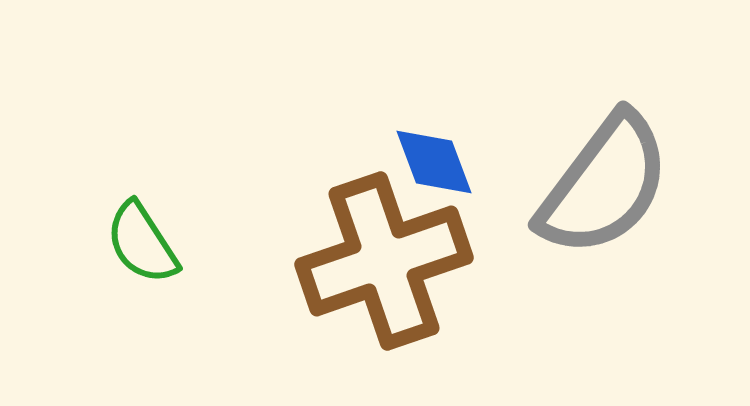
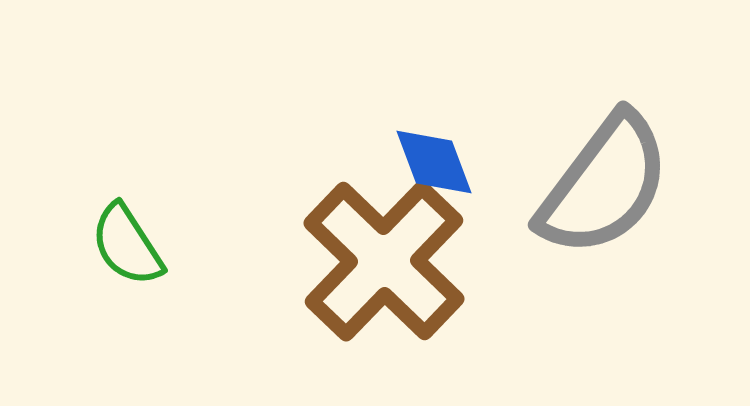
green semicircle: moved 15 px left, 2 px down
brown cross: rotated 27 degrees counterclockwise
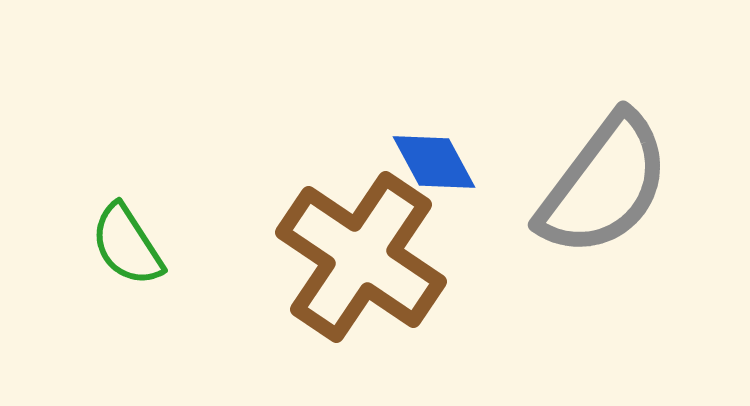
blue diamond: rotated 8 degrees counterclockwise
brown cross: moved 23 px left, 4 px up; rotated 10 degrees counterclockwise
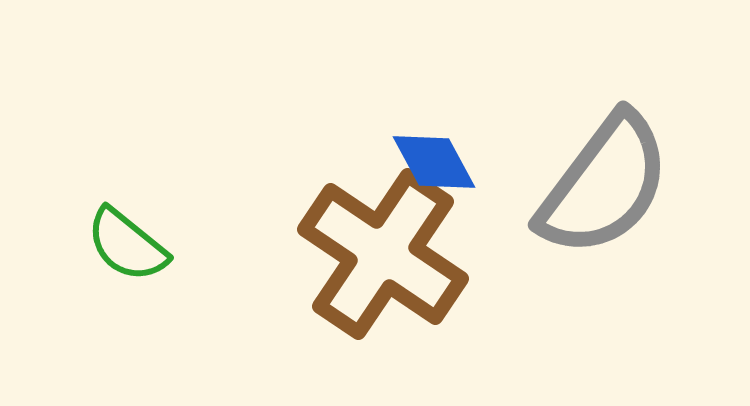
green semicircle: rotated 18 degrees counterclockwise
brown cross: moved 22 px right, 3 px up
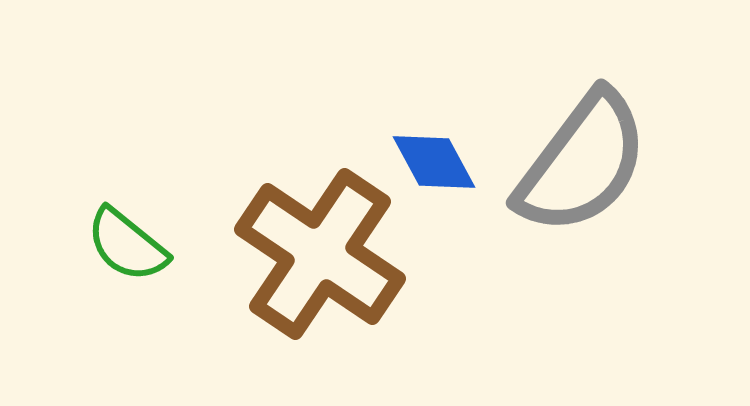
gray semicircle: moved 22 px left, 22 px up
brown cross: moved 63 px left
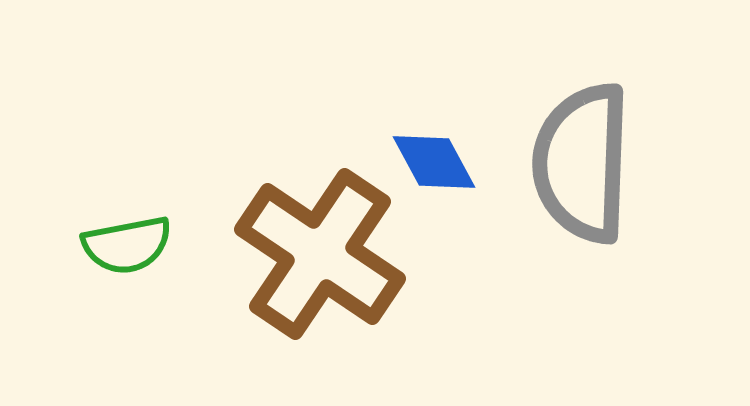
gray semicircle: rotated 145 degrees clockwise
green semicircle: rotated 50 degrees counterclockwise
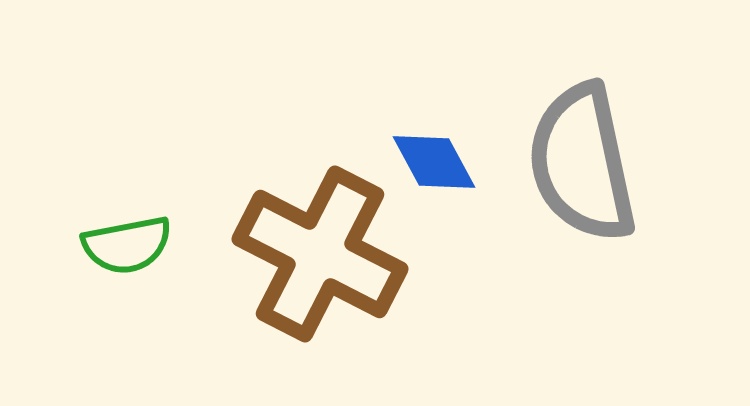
gray semicircle: rotated 14 degrees counterclockwise
brown cross: rotated 7 degrees counterclockwise
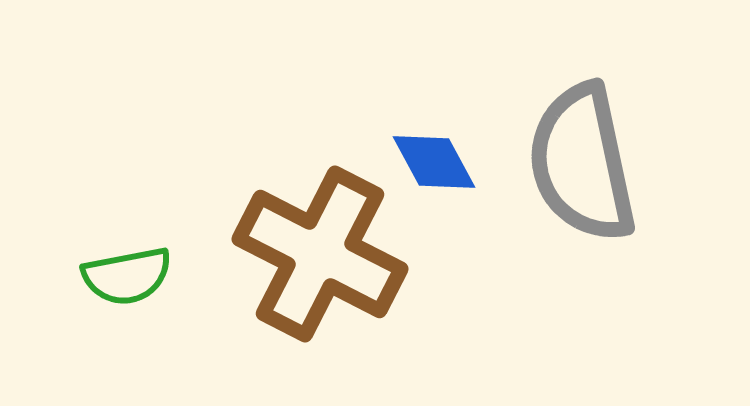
green semicircle: moved 31 px down
